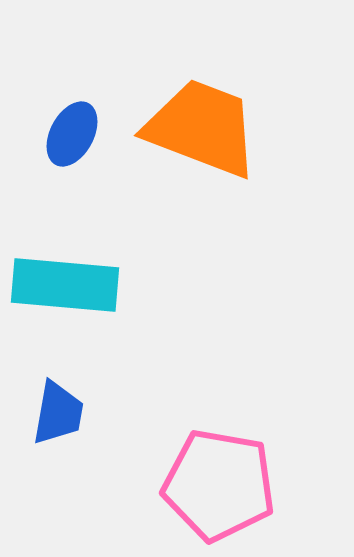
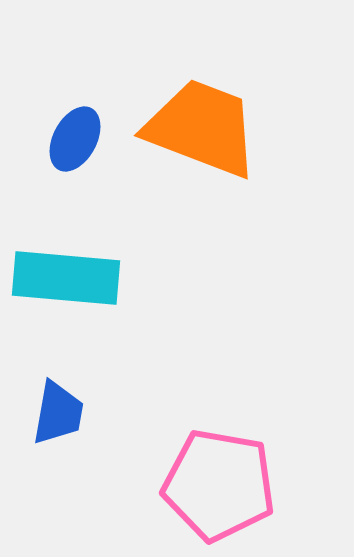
blue ellipse: moved 3 px right, 5 px down
cyan rectangle: moved 1 px right, 7 px up
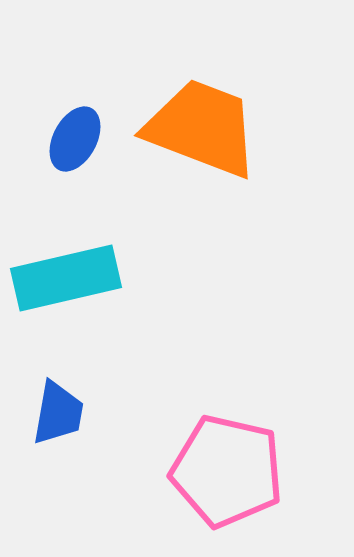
cyan rectangle: rotated 18 degrees counterclockwise
pink pentagon: moved 8 px right, 14 px up; rotated 3 degrees clockwise
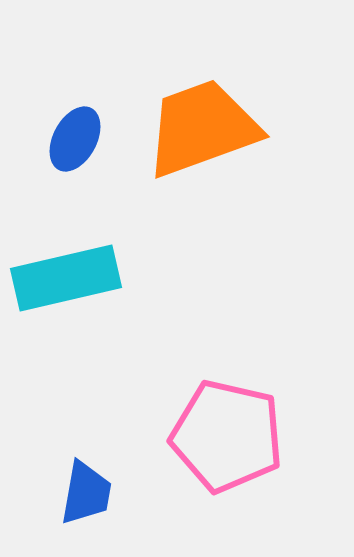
orange trapezoid: rotated 41 degrees counterclockwise
blue trapezoid: moved 28 px right, 80 px down
pink pentagon: moved 35 px up
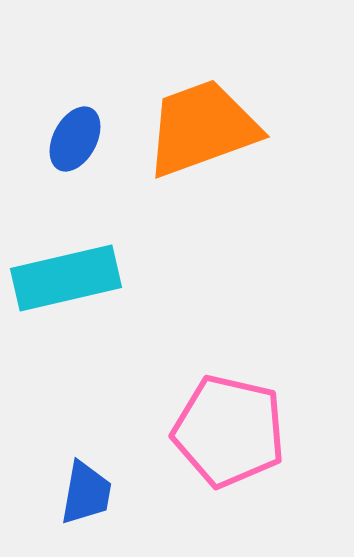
pink pentagon: moved 2 px right, 5 px up
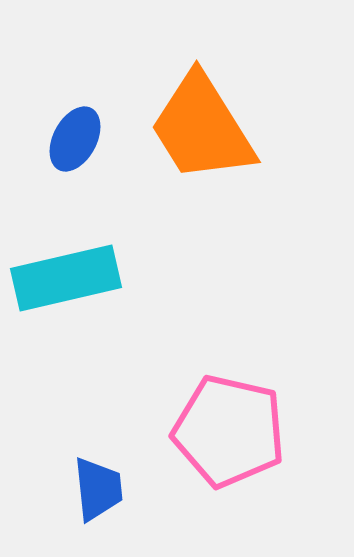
orange trapezoid: rotated 102 degrees counterclockwise
blue trapezoid: moved 12 px right, 4 px up; rotated 16 degrees counterclockwise
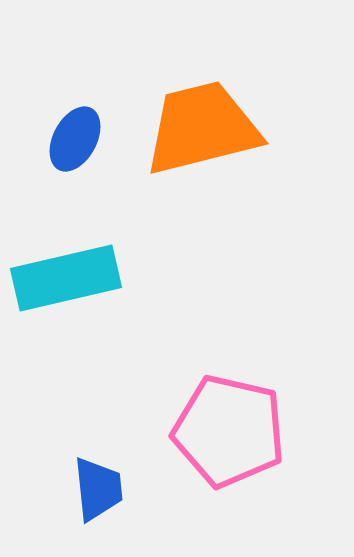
orange trapezoid: rotated 108 degrees clockwise
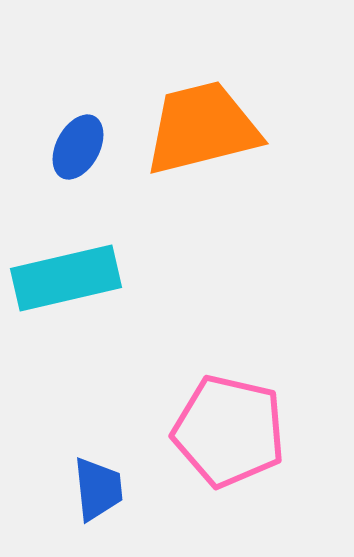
blue ellipse: moved 3 px right, 8 px down
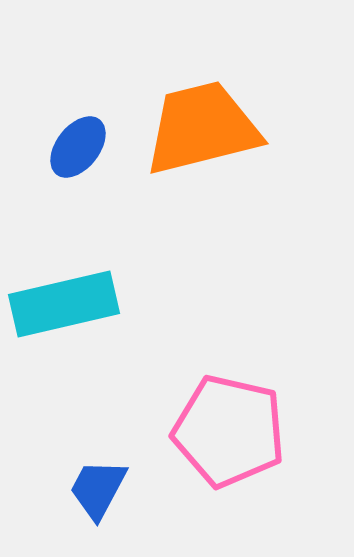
blue ellipse: rotated 10 degrees clockwise
cyan rectangle: moved 2 px left, 26 px down
blue trapezoid: rotated 146 degrees counterclockwise
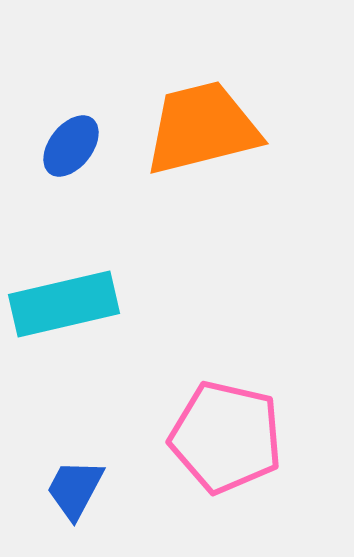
blue ellipse: moved 7 px left, 1 px up
pink pentagon: moved 3 px left, 6 px down
blue trapezoid: moved 23 px left
